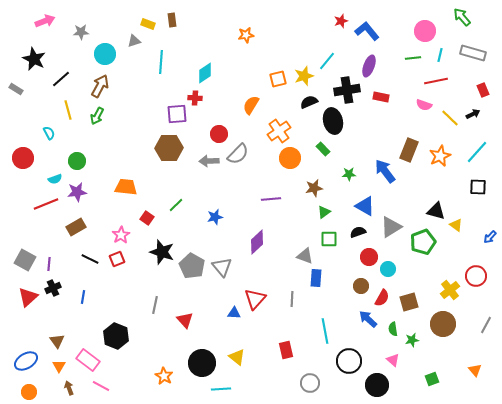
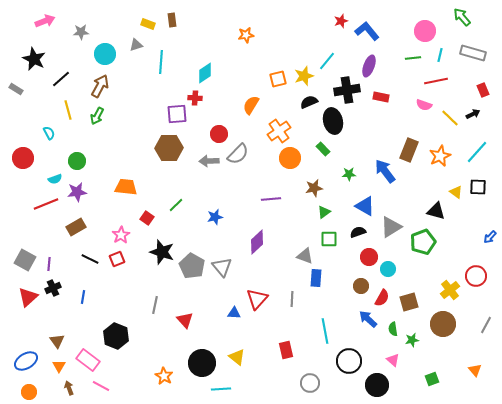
gray triangle at (134, 41): moved 2 px right, 4 px down
yellow triangle at (456, 225): moved 33 px up
red triangle at (255, 299): moved 2 px right
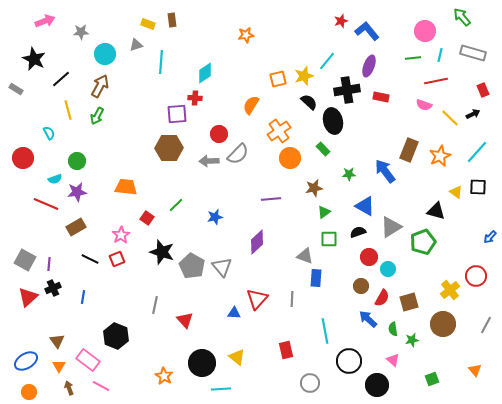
black semicircle at (309, 102): rotated 66 degrees clockwise
red line at (46, 204): rotated 45 degrees clockwise
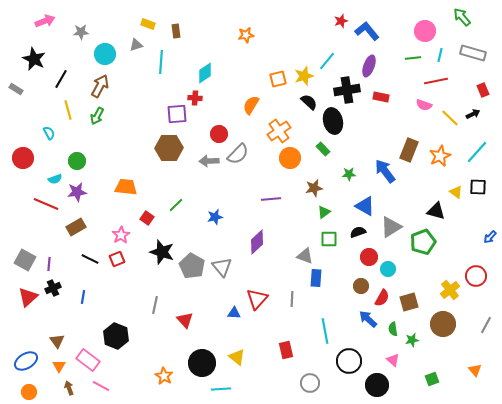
brown rectangle at (172, 20): moved 4 px right, 11 px down
black line at (61, 79): rotated 18 degrees counterclockwise
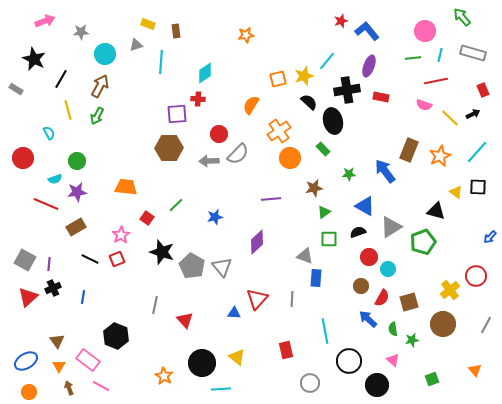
red cross at (195, 98): moved 3 px right, 1 px down
